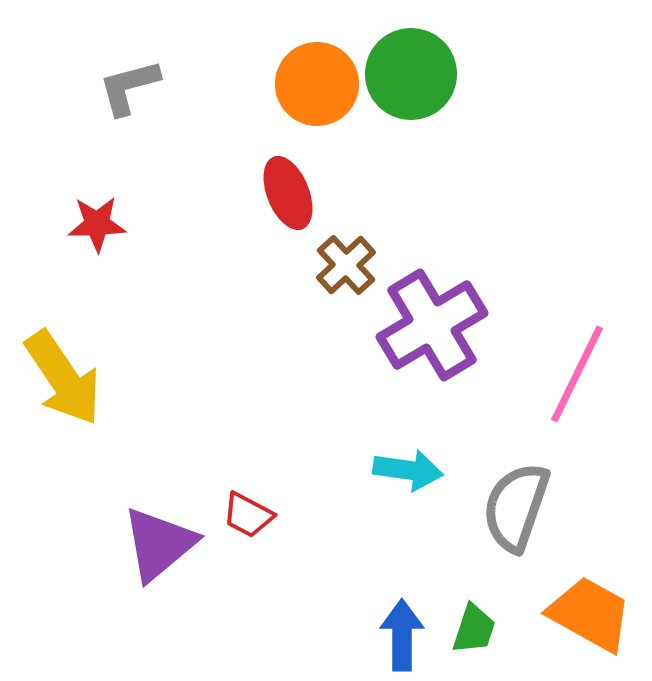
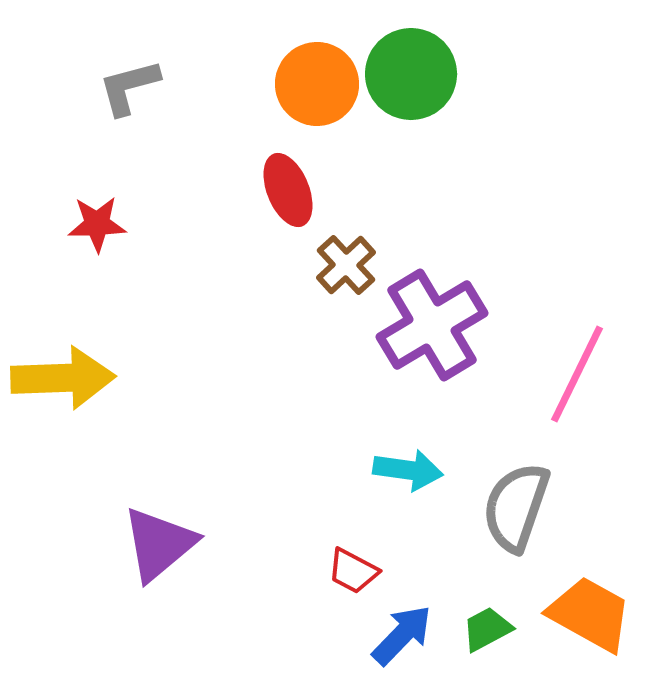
red ellipse: moved 3 px up
yellow arrow: rotated 58 degrees counterclockwise
red trapezoid: moved 105 px right, 56 px down
green trapezoid: moved 13 px right; rotated 136 degrees counterclockwise
blue arrow: rotated 44 degrees clockwise
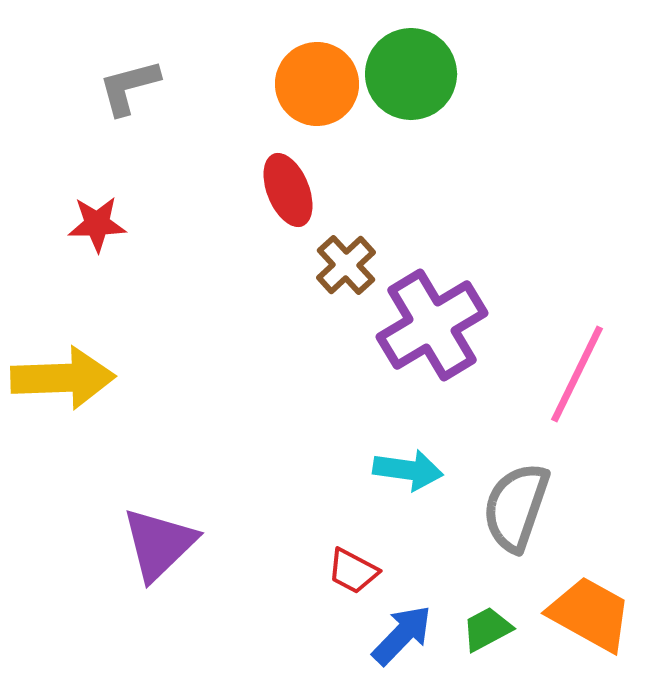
purple triangle: rotated 4 degrees counterclockwise
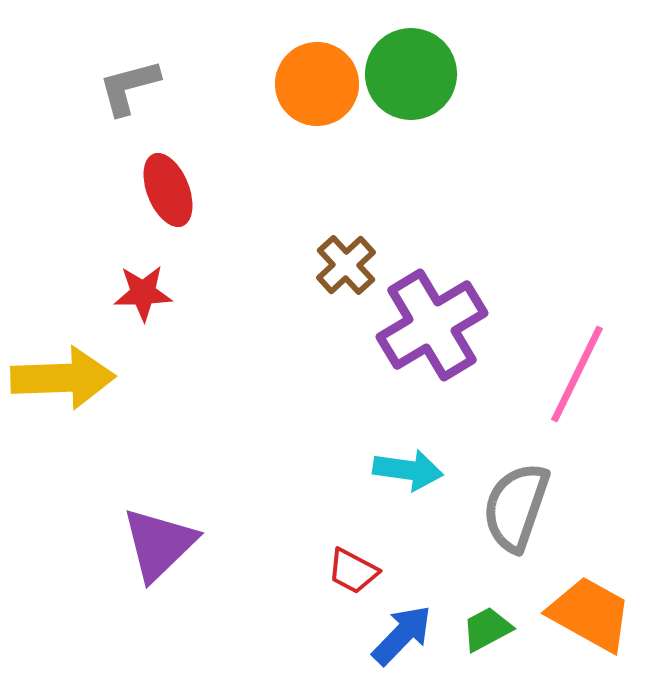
red ellipse: moved 120 px left
red star: moved 46 px right, 69 px down
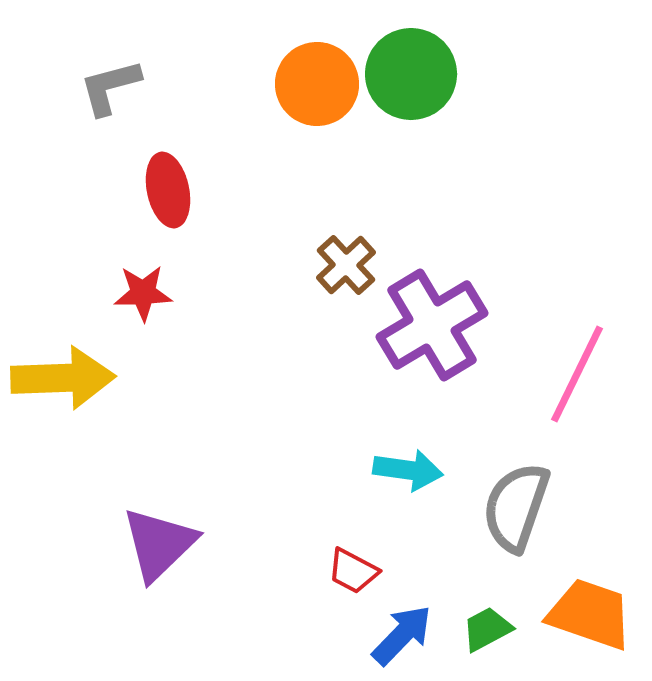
gray L-shape: moved 19 px left
red ellipse: rotated 10 degrees clockwise
orange trapezoid: rotated 10 degrees counterclockwise
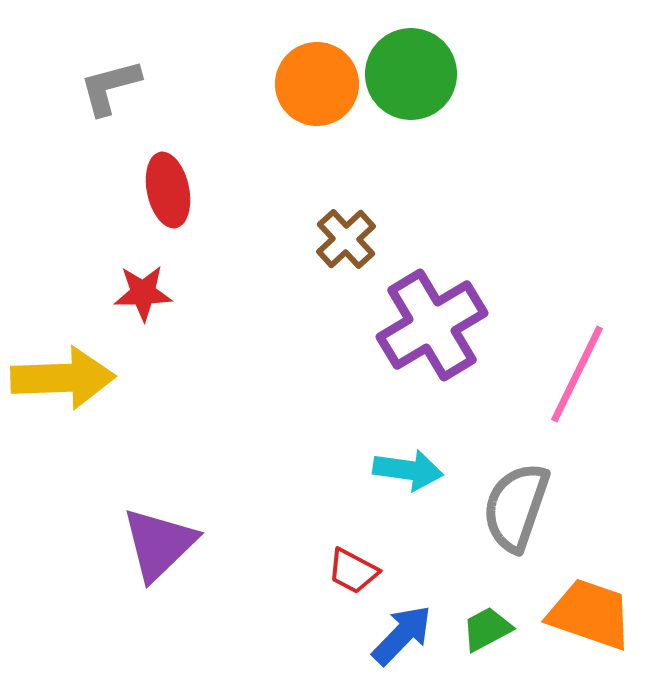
brown cross: moved 26 px up
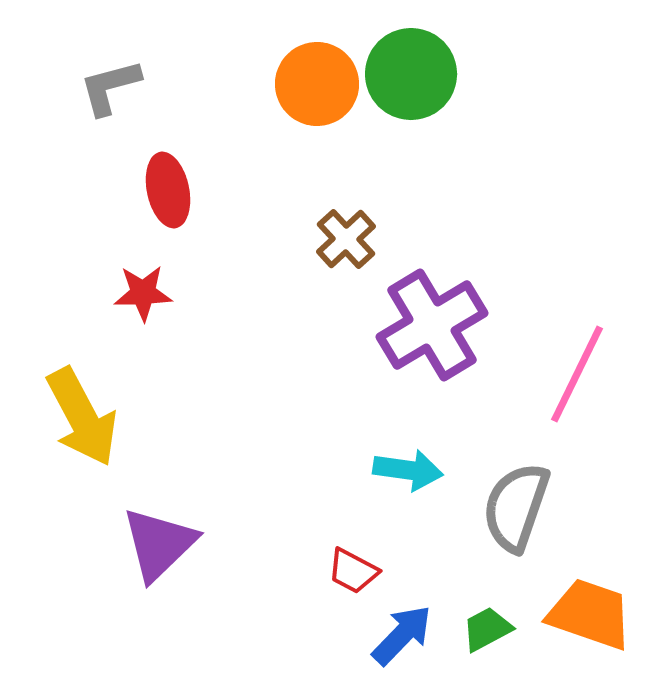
yellow arrow: moved 19 px right, 39 px down; rotated 64 degrees clockwise
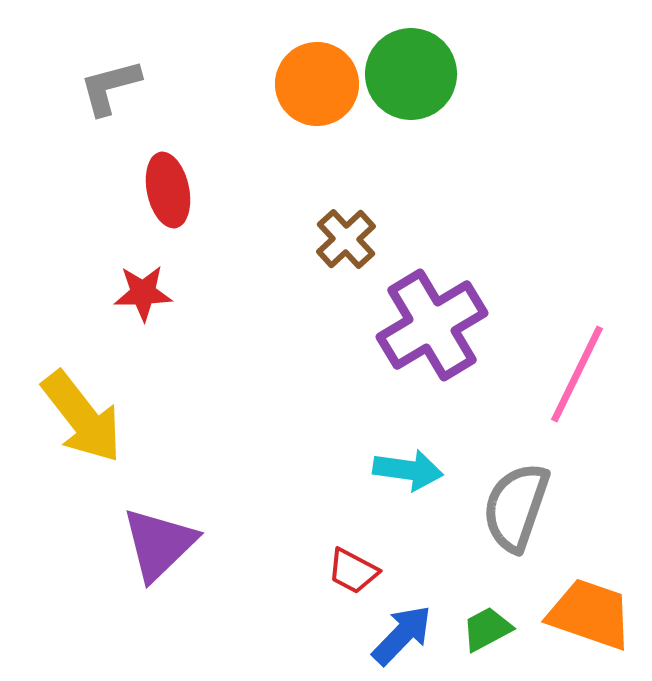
yellow arrow: rotated 10 degrees counterclockwise
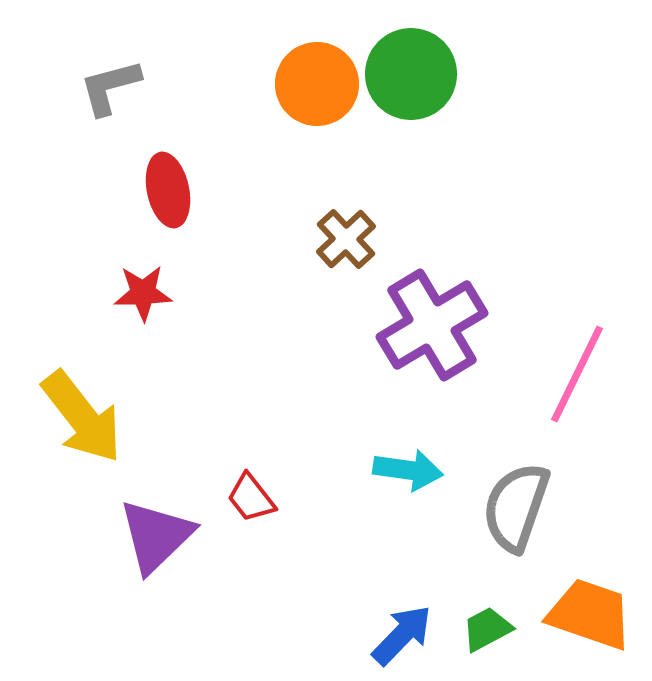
purple triangle: moved 3 px left, 8 px up
red trapezoid: moved 102 px left, 73 px up; rotated 24 degrees clockwise
